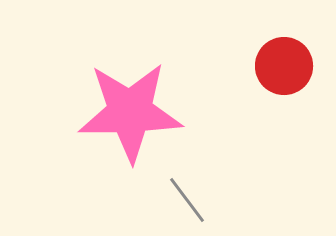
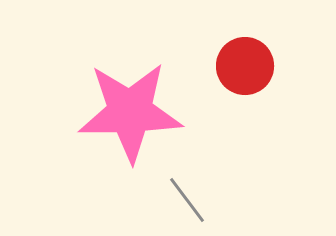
red circle: moved 39 px left
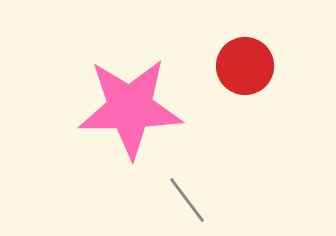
pink star: moved 4 px up
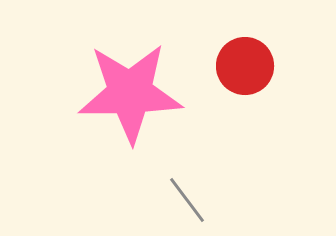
pink star: moved 15 px up
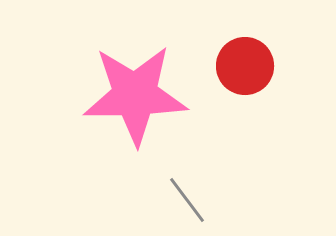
pink star: moved 5 px right, 2 px down
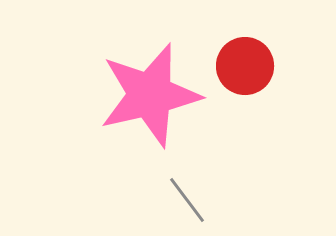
pink star: moved 15 px right; rotated 12 degrees counterclockwise
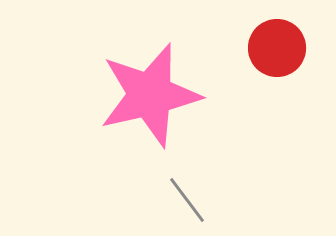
red circle: moved 32 px right, 18 px up
